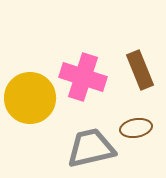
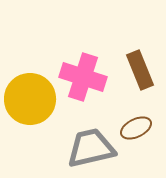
yellow circle: moved 1 px down
brown ellipse: rotated 16 degrees counterclockwise
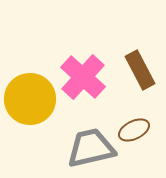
brown rectangle: rotated 6 degrees counterclockwise
pink cross: rotated 24 degrees clockwise
brown ellipse: moved 2 px left, 2 px down
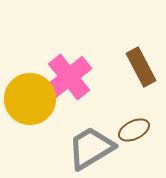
brown rectangle: moved 1 px right, 3 px up
pink cross: moved 14 px left; rotated 9 degrees clockwise
gray trapezoid: rotated 18 degrees counterclockwise
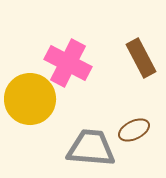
brown rectangle: moved 9 px up
pink cross: moved 1 px left, 14 px up; rotated 24 degrees counterclockwise
gray trapezoid: rotated 36 degrees clockwise
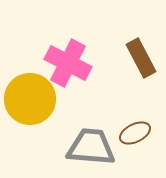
brown ellipse: moved 1 px right, 3 px down
gray trapezoid: moved 1 px up
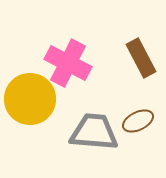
brown ellipse: moved 3 px right, 12 px up
gray trapezoid: moved 3 px right, 15 px up
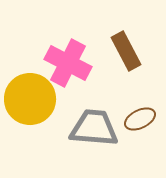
brown rectangle: moved 15 px left, 7 px up
brown ellipse: moved 2 px right, 2 px up
gray trapezoid: moved 4 px up
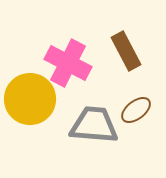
brown ellipse: moved 4 px left, 9 px up; rotated 12 degrees counterclockwise
gray trapezoid: moved 3 px up
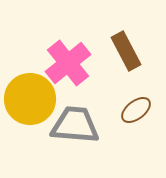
pink cross: rotated 24 degrees clockwise
gray trapezoid: moved 19 px left
